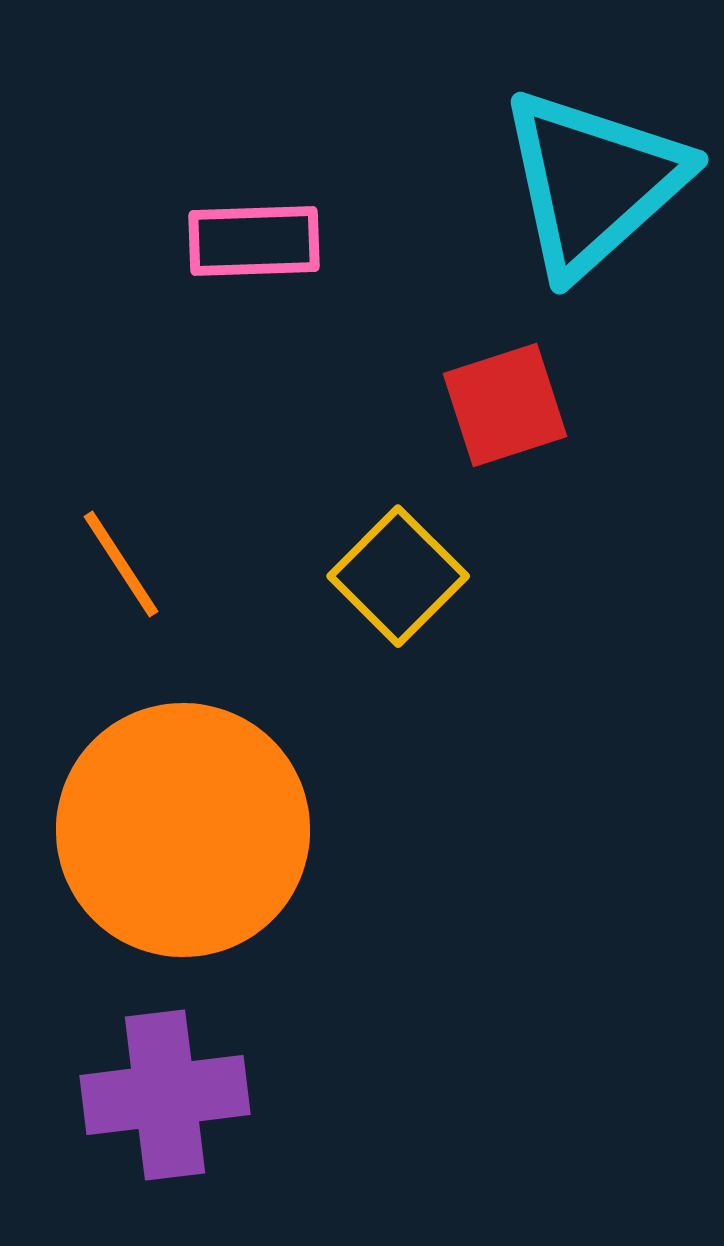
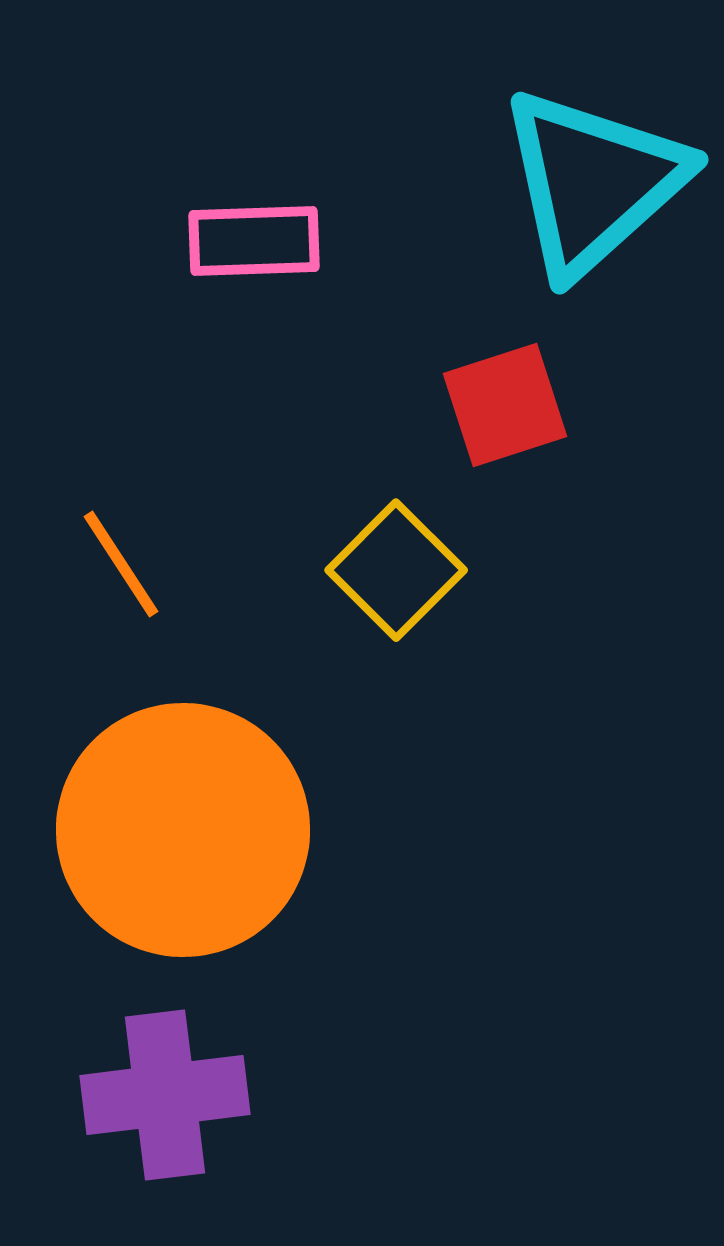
yellow square: moved 2 px left, 6 px up
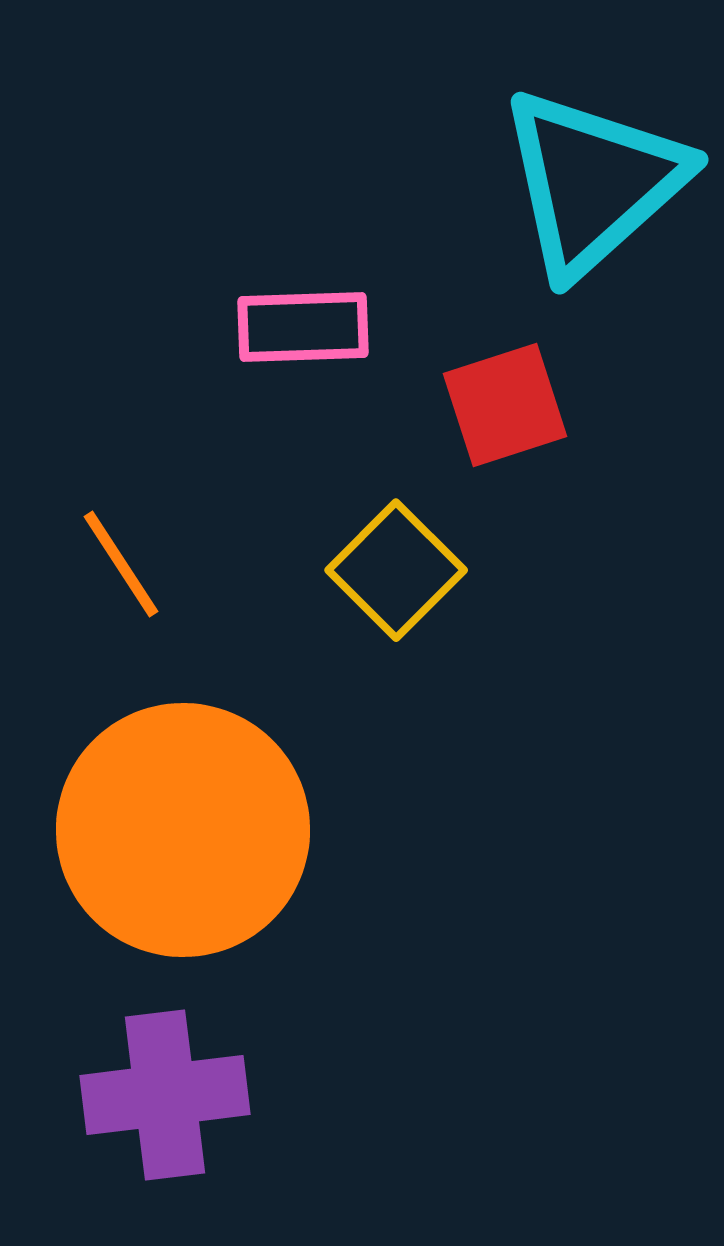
pink rectangle: moved 49 px right, 86 px down
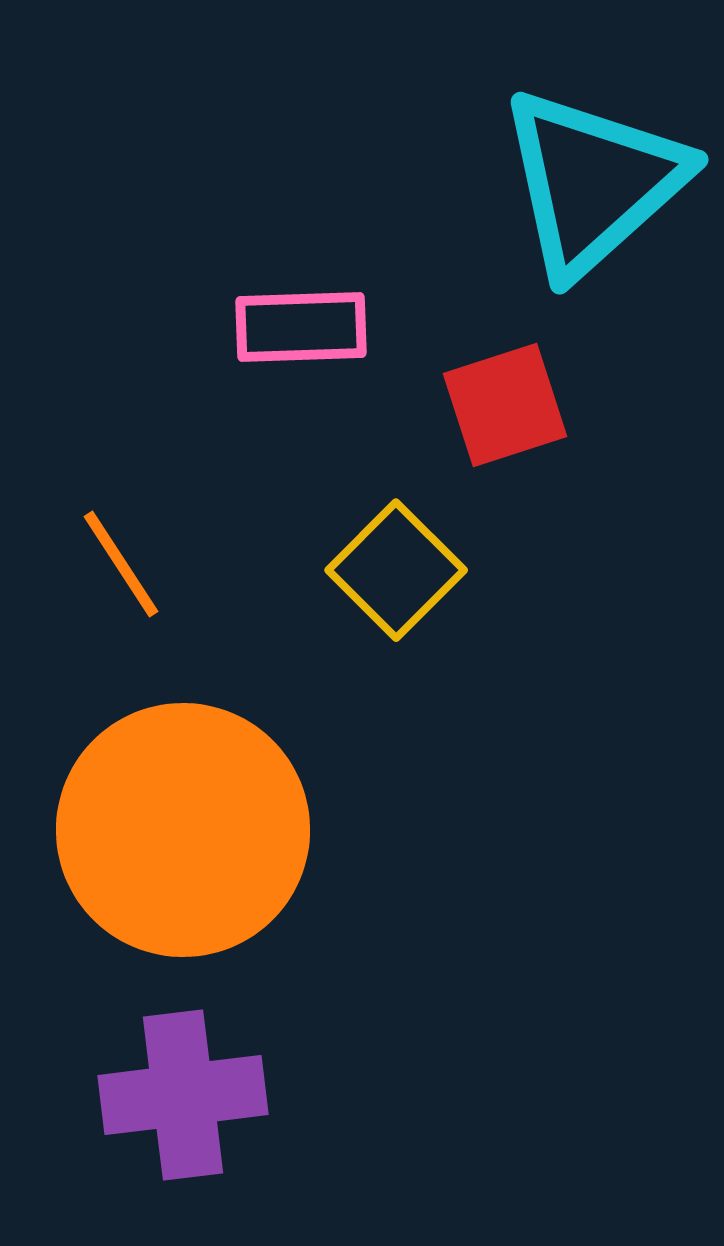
pink rectangle: moved 2 px left
purple cross: moved 18 px right
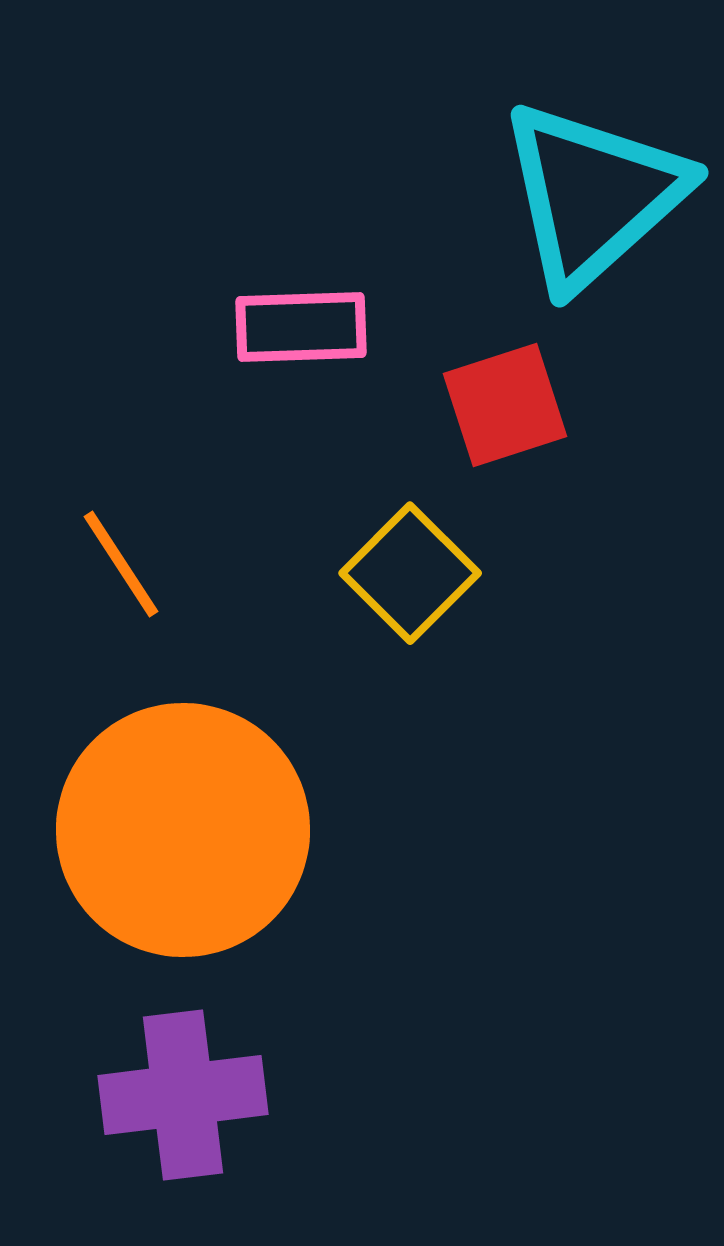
cyan triangle: moved 13 px down
yellow square: moved 14 px right, 3 px down
